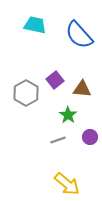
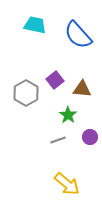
blue semicircle: moved 1 px left
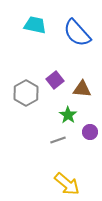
blue semicircle: moved 1 px left, 2 px up
purple circle: moved 5 px up
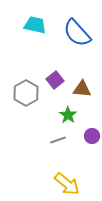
purple circle: moved 2 px right, 4 px down
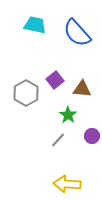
gray line: rotated 28 degrees counterclockwise
yellow arrow: rotated 144 degrees clockwise
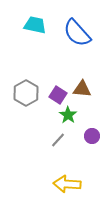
purple square: moved 3 px right, 15 px down; rotated 18 degrees counterclockwise
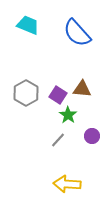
cyan trapezoid: moved 7 px left; rotated 10 degrees clockwise
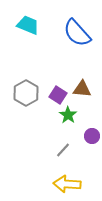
gray line: moved 5 px right, 10 px down
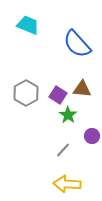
blue semicircle: moved 11 px down
